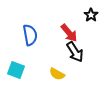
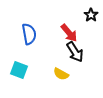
blue semicircle: moved 1 px left, 1 px up
cyan square: moved 3 px right
yellow semicircle: moved 4 px right
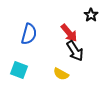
blue semicircle: rotated 25 degrees clockwise
black arrow: moved 1 px up
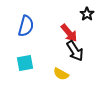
black star: moved 4 px left, 1 px up
blue semicircle: moved 3 px left, 8 px up
cyan square: moved 6 px right, 7 px up; rotated 30 degrees counterclockwise
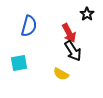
blue semicircle: moved 3 px right
red arrow: rotated 12 degrees clockwise
black arrow: moved 2 px left
cyan square: moved 6 px left
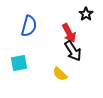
black star: moved 1 px left
yellow semicircle: moved 1 px left; rotated 14 degrees clockwise
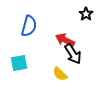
red arrow: moved 4 px left, 7 px down; rotated 144 degrees clockwise
black arrow: moved 3 px down
